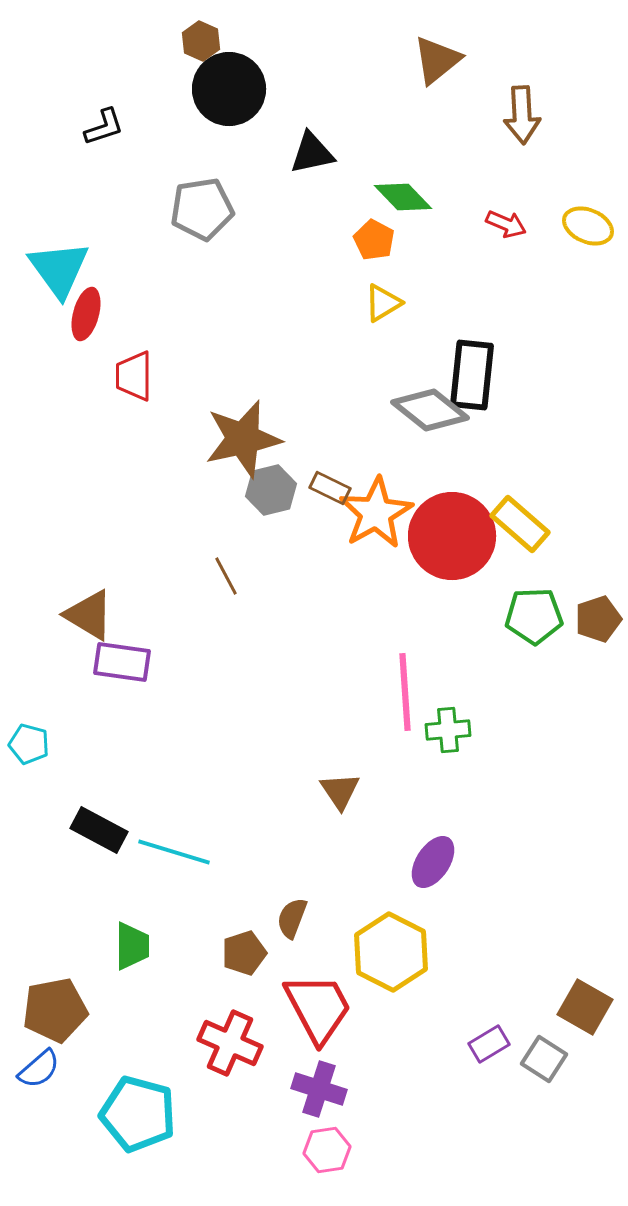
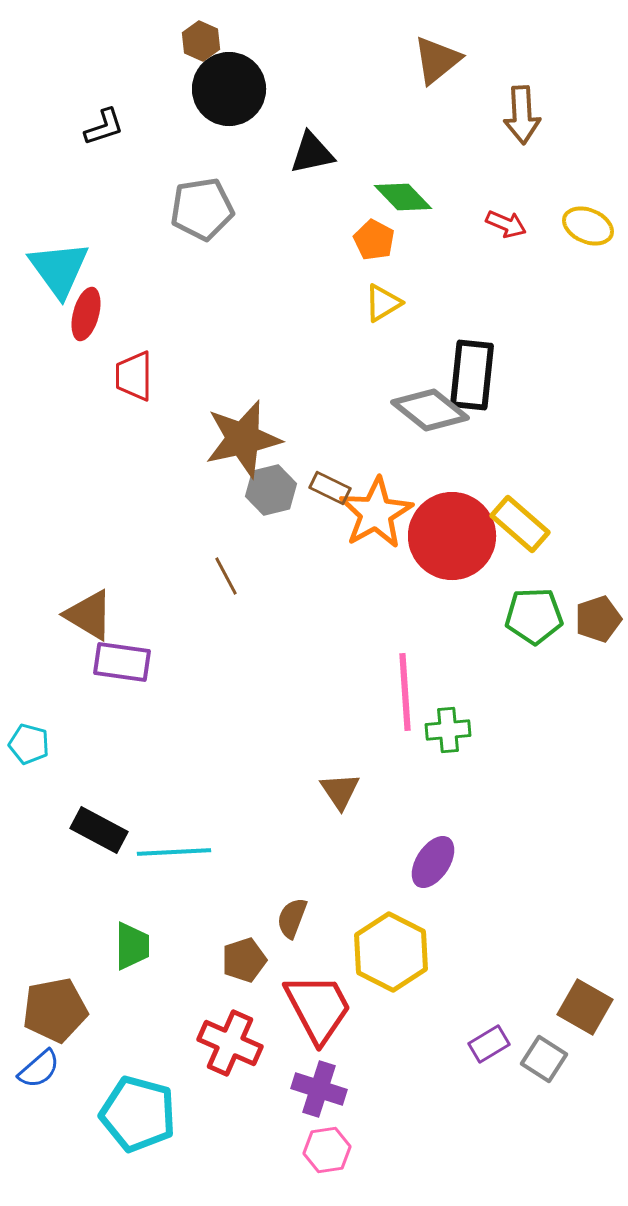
cyan line at (174, 852): rotated 20 degrees counterclockwise
brown pentagon at (244, 953): moved 7 px down
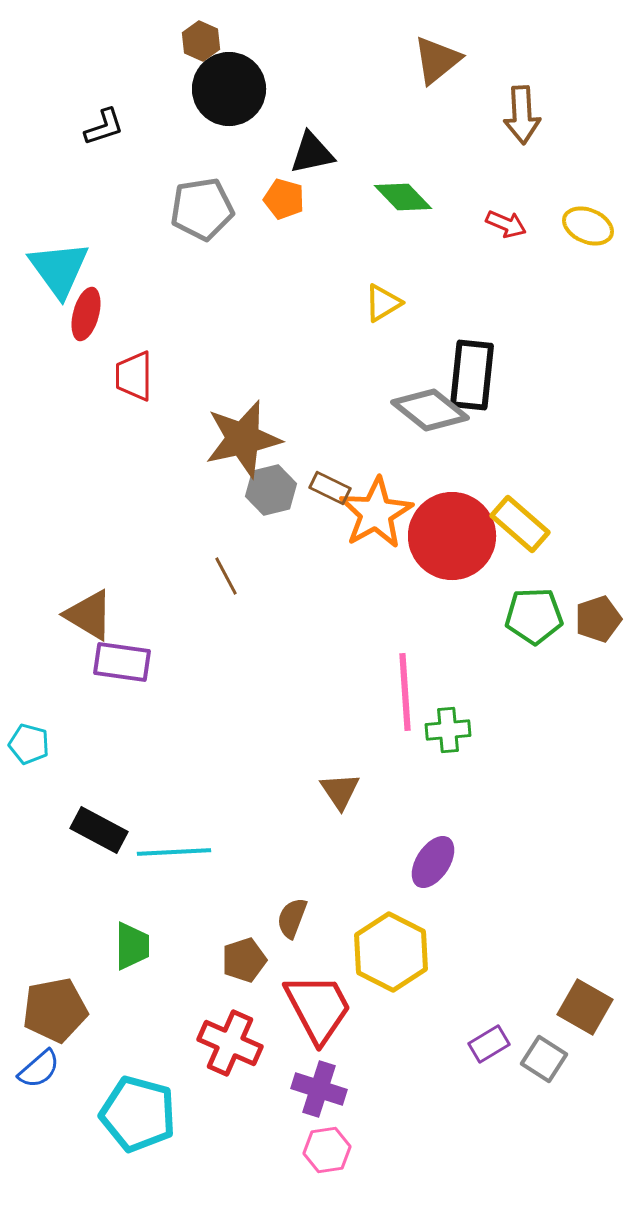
orange pentagon at (374, 240): moved 90 px left, 41 px up; rotated 12 degrees counterclockwise
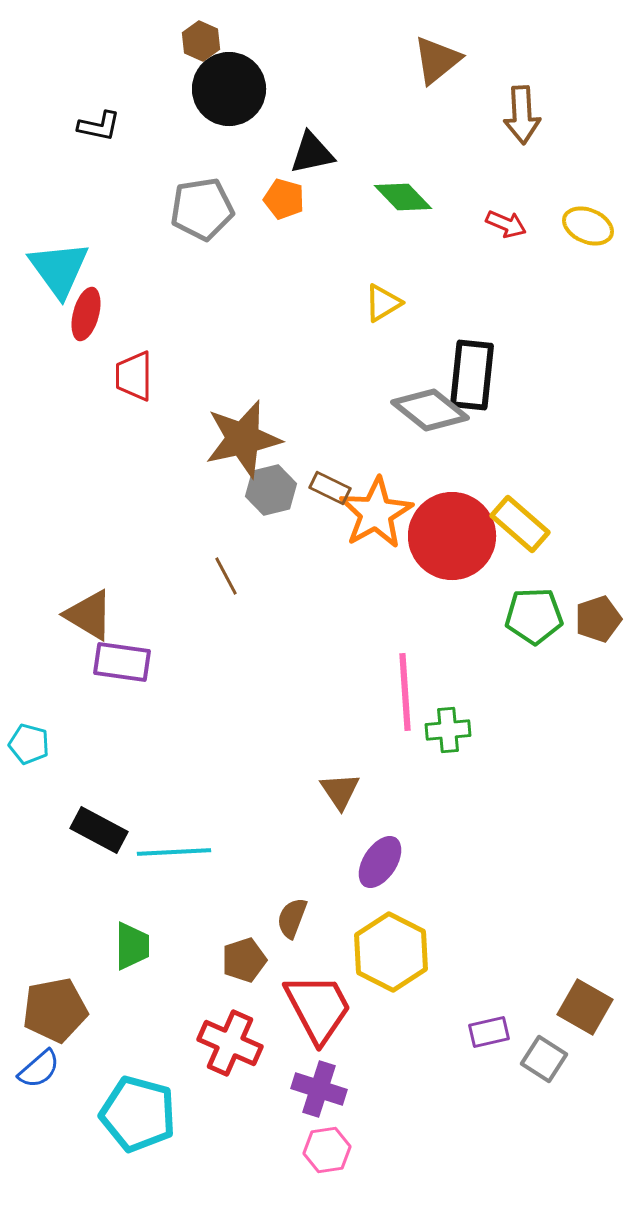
black L-shape at (104, 127): moved 5 px left, 1 px up; rotated 30 degrees clockwise
purple ellipse at (433, 862): moved 53 px left
purple rectangle at (489, 1044): moved 12 px up; rotated 18 degrees clockwise
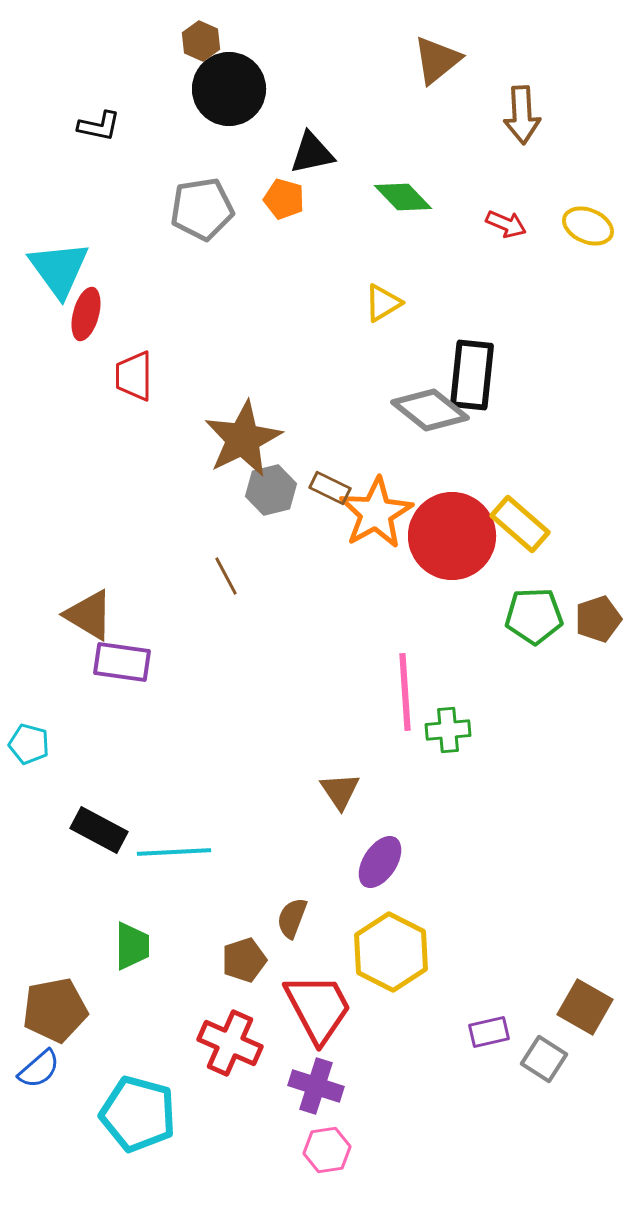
brown star at (243, 439): rotated 14 degrees counterclockwise
purple cross at (319, 1089): moved 3 px left, 3 px up
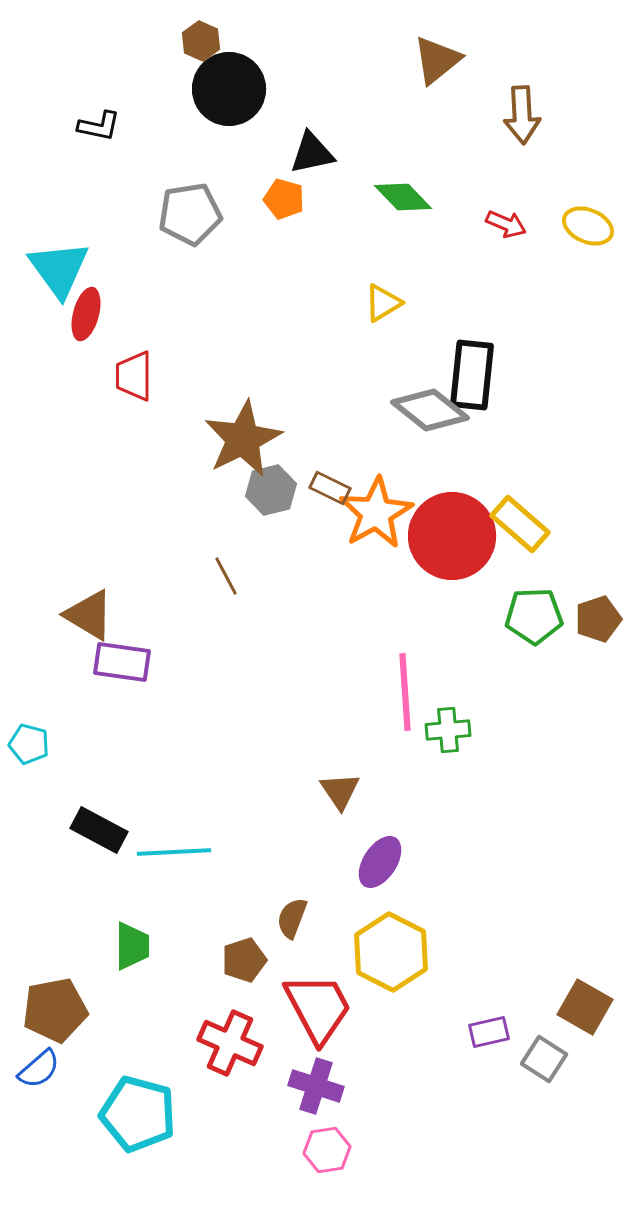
gray pentagon at (202, 209): moved 12 px left, 5 px down
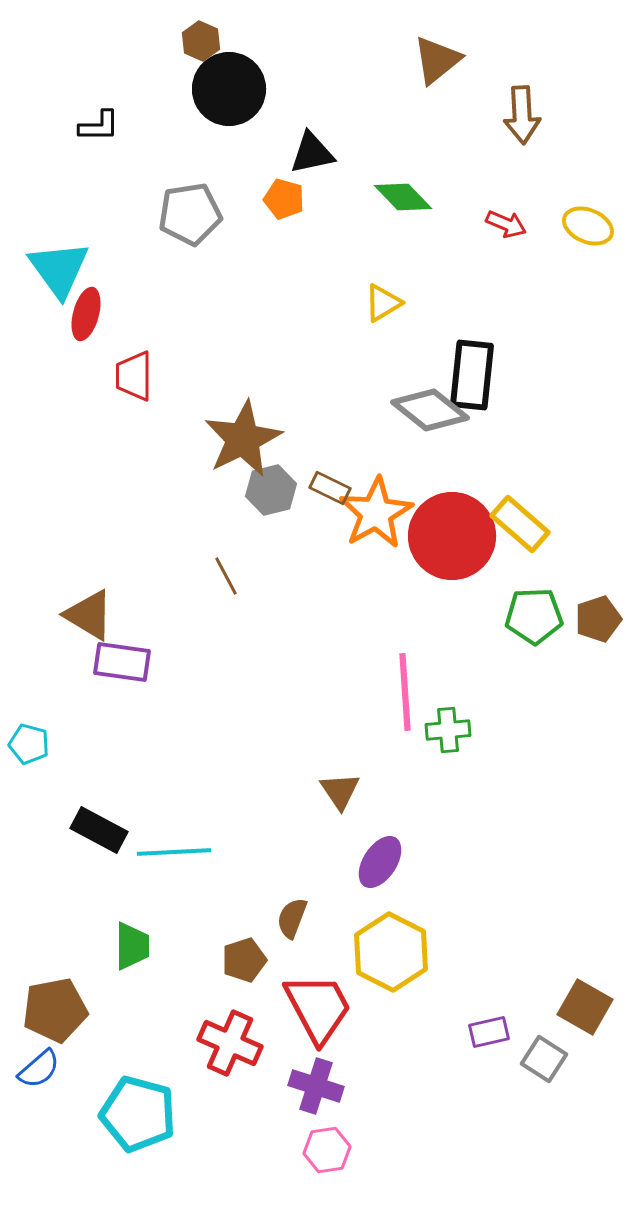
black L-shape at (99, 126): rotated 12 degrees counterclockwise
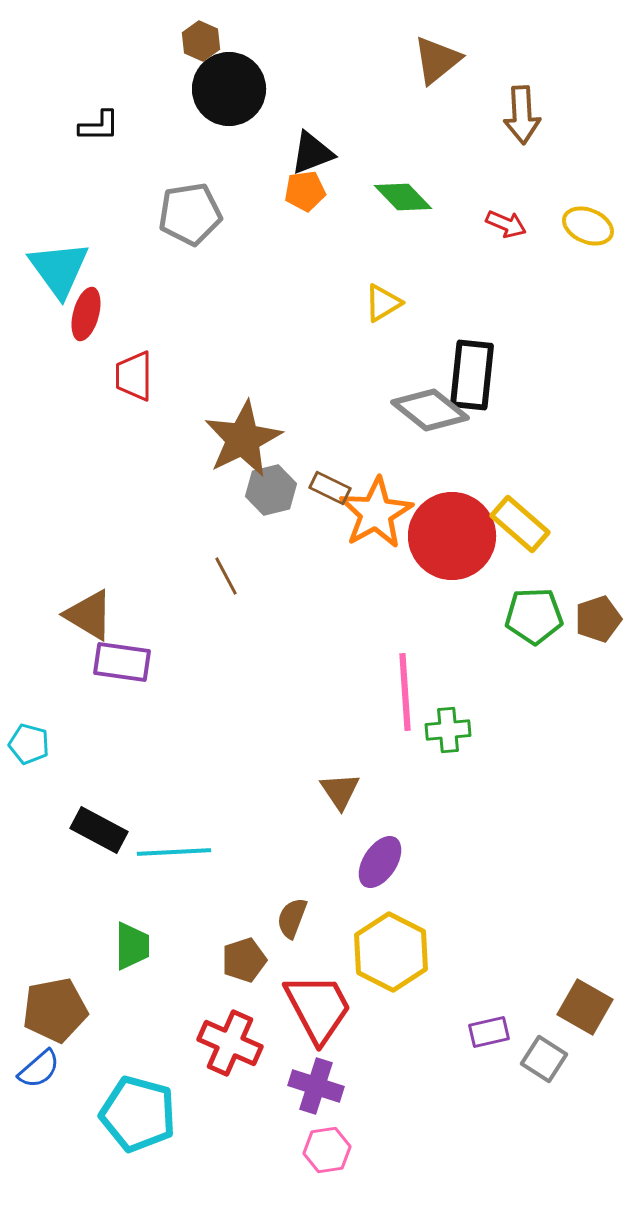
black triangle at (312, 153): rotated 9 degrees counterclockwise
orange pentagon at (284, 199): moved 21 px right, 8 px up; rotated 24 degrees counterclockwise
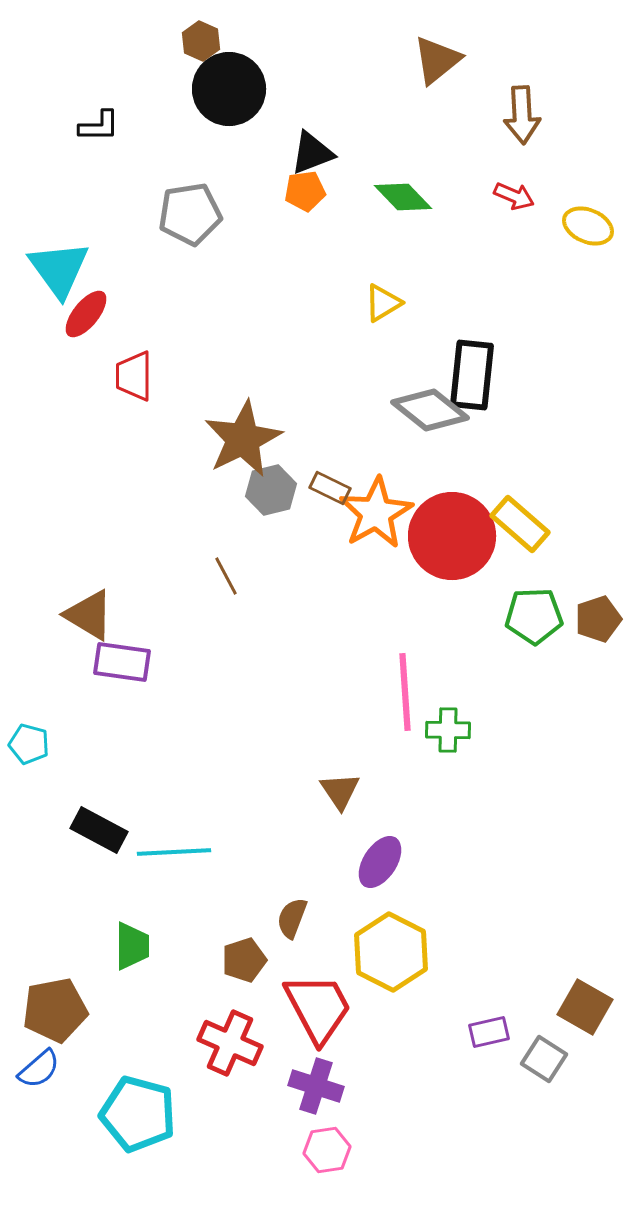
red arrow at (506, 224): moved 8 px right, 28 px up
red ellipse at (86, 314): rotated 24 degrees clockwise
green cross at (448, 730): rotated 6 degrees clockwise
